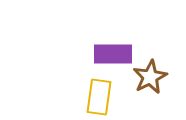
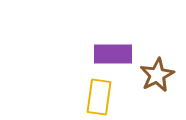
brown star: moved 7 px right, 2 px up
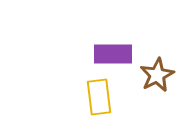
yellow rectangle: rotated 15 degrees counterclockwise
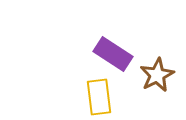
purple rectangle: rotated 33 degrees clockwise
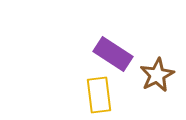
yellow rectangle: moved 2 px up
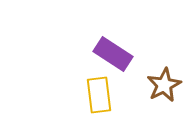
brown star: moved 7 px right, 10 px down
